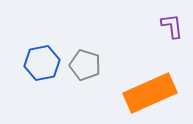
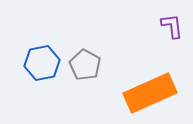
gray pentagon: rotated 12 degrees clockwise
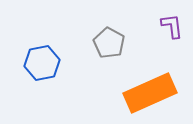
gray pentagon: moved 24 px right, 22 px up
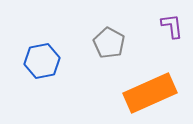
blue hexagon: moved 2 px up
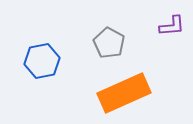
purple L-shape: rotated 92 degrees clockwise
orange rectangle: moved 26 px left
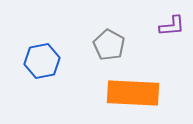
gray pentagon: moved 2 px down
orange rectangle: moved 9 px right; rotated 27 degrees clockwise
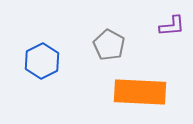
blue hexagon: rotated 16 degrees counterclockwise
orange rectangle: moved 7 px right, 1 px up
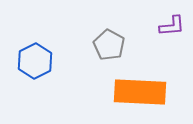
blue hexagon: moved 7 px left
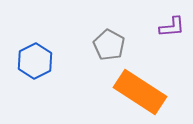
purple L-shape: moved 1 px down
orange rectangle: rotated 30 degrees clockwise
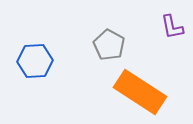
purple L-shape: rotated 84 degrees clockwise
blue hexagon: rotated 24 degrees clockwise
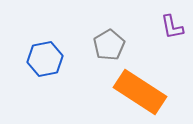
gray pentagon: rotated 12 degrees clockwise
blue hexagon: moved 10 px right, 2 px up; rotated 8 degrees counterclockwise
